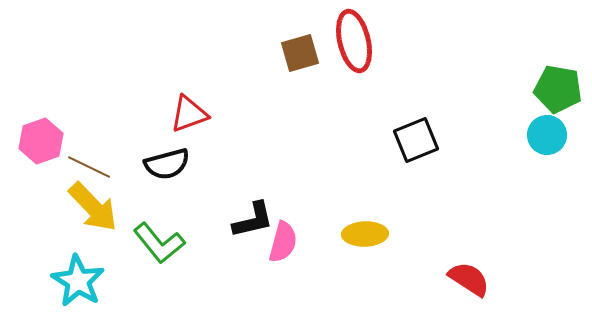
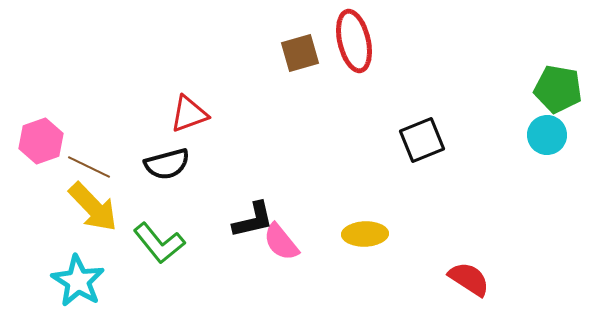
black square: moved 6 px right
pink semicircle: moved 2 px left; rotated 126 degrees clockwise
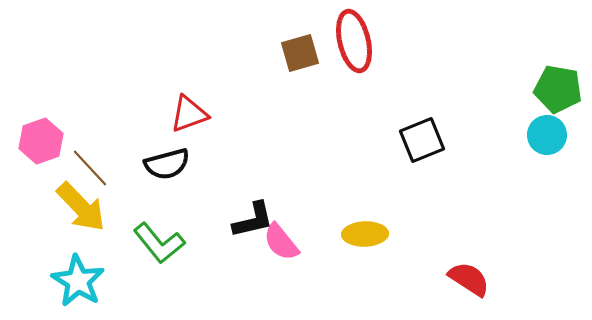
brown line: moved 1 px right, 1 px down; rotated 21 degrees clockwise
yellow arrow: moved 12 px left
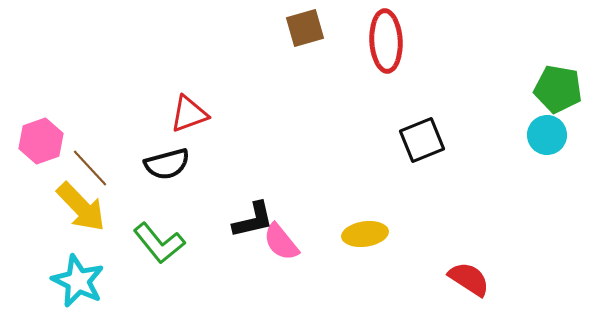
red ellipse: moved 32 px right; rotated 10 degrees clockwise
brown square: moved 5 px right, 25 px up
yellow ellipse: rotated 6 degrees counterclockwise
cyan star: rotated 6 degrees counterclockwise
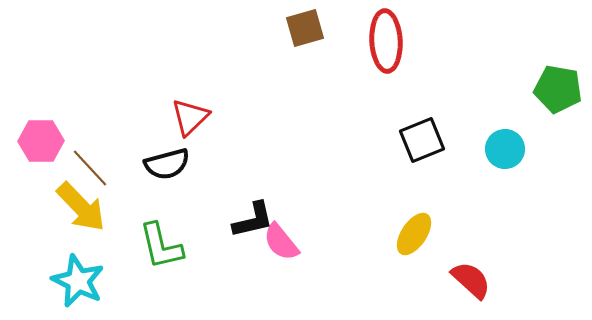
red triangle: moved 1 px right, 3 px down; rotated 24 degrees counterclockwise
cyan circle: moved 42 px left, 14 px down
pink hexagon: rotated 18 degrees clockwise
yellow ellipse: moved 49 px right; rotated 48 degrees counterclockwise
green L-shape: moved 2 px right, 3 px down; rotated 26 degrees clockwise
red semicircle: moved 2 px right, 1 px down; rotated 9 degrees clockwise
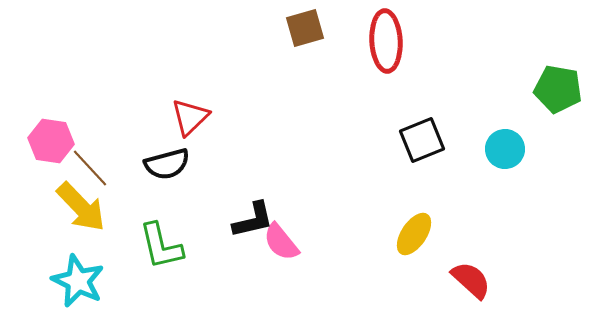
pink hexagon: moved 10 px right; rotated 9 degrees clockwise
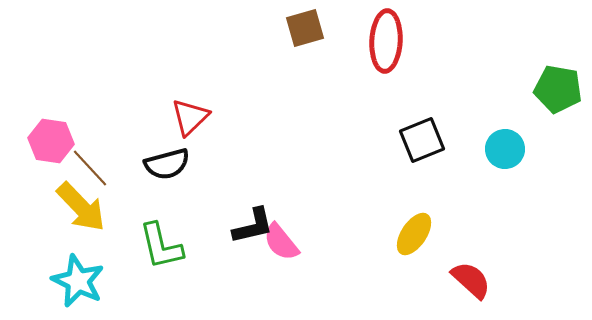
red ellipse: rotated 6 degrees clockwise
black L-shape: moved 6 px down
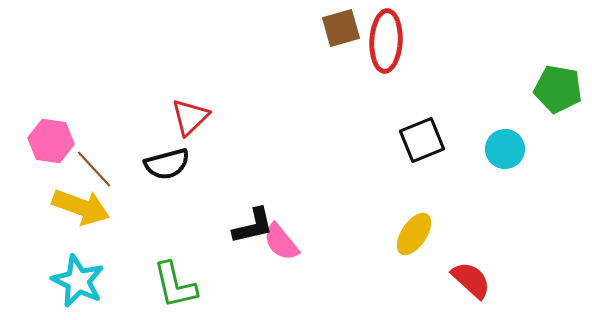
brown square: moved 36 px right
brown line: moved 4 px right, 1 px down
yellow arrow: rotated 26 degrees counterclockwise
green L-shape: moved 14 px right, 39 px down
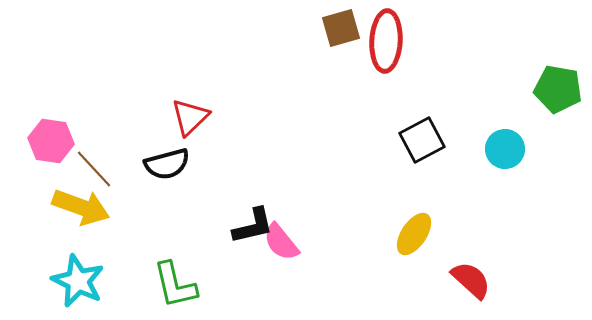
black square: rotated 6 degrees counterclockwise
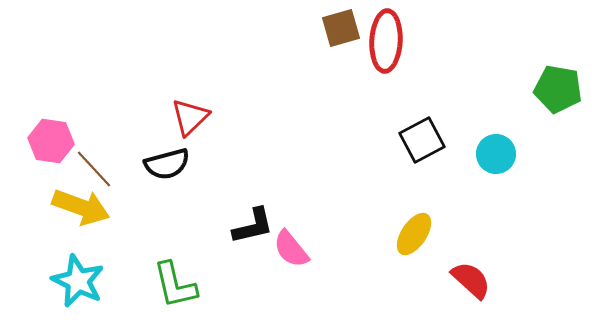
cyan circle: moved 9 px left, 5 px down
pink semicircle: moved 10 px right, 7 px down
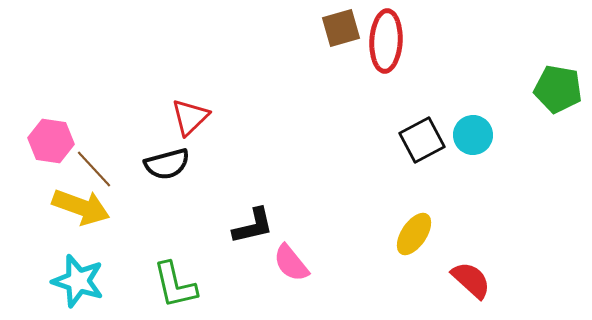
cyan circle: moved 23 px left, 19 px up
pink semicircle: moved 14 px down
cyan star: rotated 8 degrees counterclockwise
